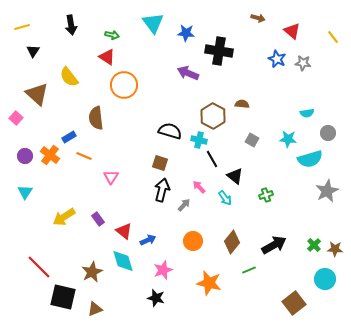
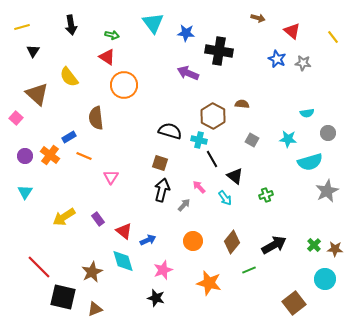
cyan semicircle at (310, 159): moved 3 px down
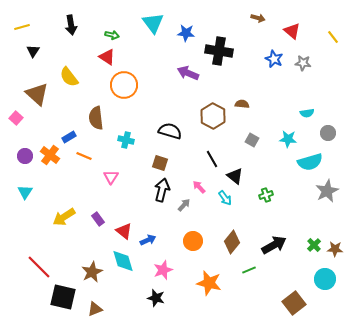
blue star at (277, 59): moved 3 px left
cyan cross at (199, 140): moved 73 px left
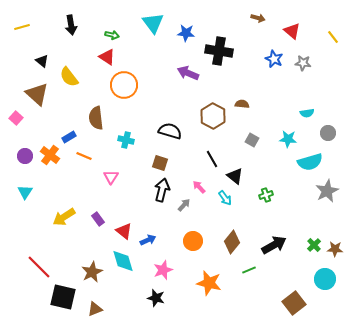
black triangle at (33, 51): moved 9 px right, 10 px down; rotated 24 degrees counterclockwise
